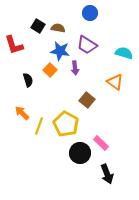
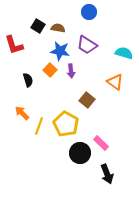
blue circle: moved 1 px left, 1 px up
purple arrow: moved 4 px left, 3 px down
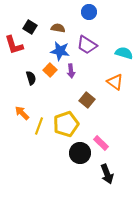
black square: moved 8 px left, 1 px down
black semicircle: moved 3 px right, 2 px up
yellow pentagon: rotated 25 degrees clockwise
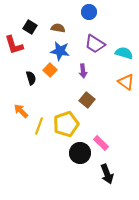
purple trapezoid: moved 8 px right, 1 px up
purple arrow: moved 12 px right
orange triangle: moved 11 px right
orange arrow: moved 1 px left, 2 px up
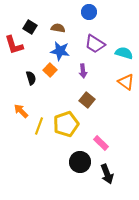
black circle: moved 9 px down
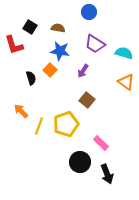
purple arrow: rotated 40 degrees clockwise
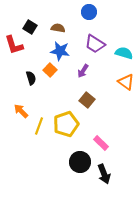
black arrow: moved 3 px left
